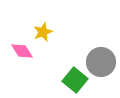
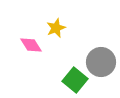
yellow star: moved 13 px right, 4 px up
pink diamond: moved 9 px right, 6 px up
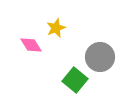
gray circle: moved 1 px left, 5 px up
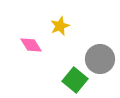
yellow star: moved 4 px right, 2 px up
gray circle: moved 2 px down
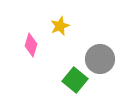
pink diamond: rotated 50 degrees clockwise
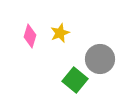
yellow star: moved 7 px down
pink diamond: moved 1 px left, 9 px up
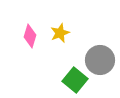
gray circle: moved 1 px down
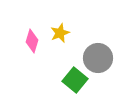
pink diamond: moved 2 px right, 5 px down
gray circle: moved 2 px left, 2 px up
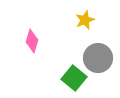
yellow star: moved 25 px right, 13 px up
green square: moved 1 px left, 2 px up
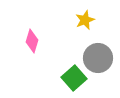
green square: rotated 10 degrees clockwise
